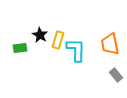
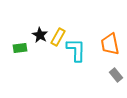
yellow rectangle: moved 3 px up; rotated 12 degrees clockwise
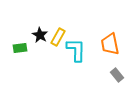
gray rectangle: moved 1 px right
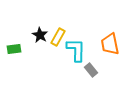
green rectangle: moved 6 px left, 1 px down
gray rectangle: moved 26 px left, 5 px up
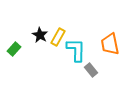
green rectangle: rotated 40 degrees counterclockwise
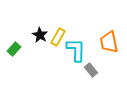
orange trapezoid: moved 1 px left, 2 px up
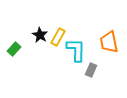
gray rectangle: rotated 64 degrees clockwise
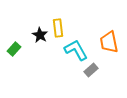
yellow rectangle: moved 9 px up; rotated 36 degrees counterclockwise
cyan L-shape: rotated 30 degrees counterclockwise
gray rectangle: rotated 24 degrees clockwise
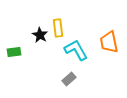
green rectangle: moved 3 px down; rotated 40 degrees clockwise
gray rectangle: moved 22 px left, 9 px down
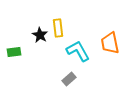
orange trapezoid: moved 1 px right, 1 px down
cyan L-shape: moved 2 px right, 1 px down
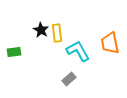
yellow rectangle: moved 1 px left, 5 px down
black star: moved 1 px right, 5 px up
